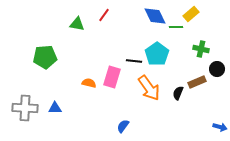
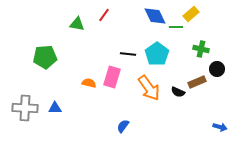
black line: moved 6 px left, 7 px up
black semicircle: moved 1 px up; rotated 88 degrees counterclockwise
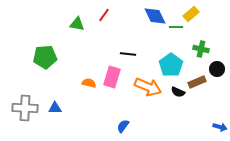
cyan pentagon: moved 14 px right, 11 px down
orange arrow: moved 1 px left, 1 px up; rotated 32 degrees counterclockwise
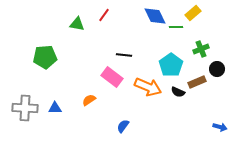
yellow rectangle: moved 2 px right, 1 px up
green cross: rotated 35 degrees counterclockwise
black line: moved 4 px left, 1 px down
pink rectangle: rotated 70 degrees counterclockwise
orange semicircle: moved 17 px down; rotated 48 degrees counterclockwise
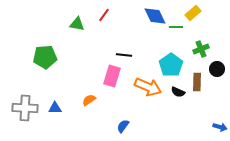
pink rectangle: moved 1 px up; rotated 70 degrees clockwise
brown rectangle: rotated 66 degrees counterclockwise
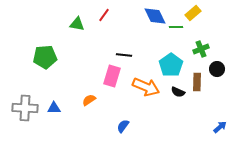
orange arrow: moved 2 px left
blue triangle: moved 1 px left
blue arrow: rotated 56 degrees counterclockwise
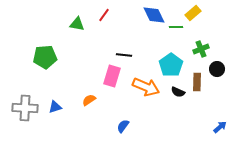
blue diamond: moved 1 px left, 1 px up
blue triangle: moved 1 px right, 1 px up; rotated 16 degrees counterclockwise
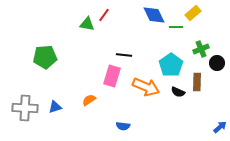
green triangle: moved 10 px right
black circle: moved 6 px up
blue semicircle: rotated 120 degrees counterclockwise
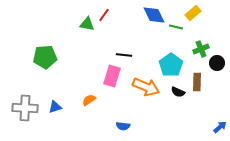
green line: rotated 16 degrees clockwise
